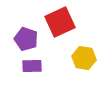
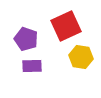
red square: moved 6 px right, 4 px down
yellow hexagon: moved 3 px left, 1 px up
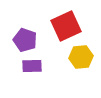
purple pentagon: moved 1 px left, 1 px down
yellow hexagon: rotated 15 degrees counterclockwise
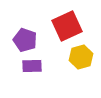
red square: moved 1 px right
yellow hexagon: rotated 10 degrees counterclockwise
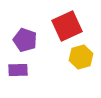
purple rectangle: moved 14 px left, 4 px down
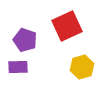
yellow hexagon: moved 1 px right, 10 px down
purple rectangle: moved 3 px up
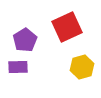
red square: moved 1 px down
purple pentagon: rotated 20 degrees clockwise
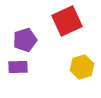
red square: moved 6 px up
purple pentagon: rotated 15 degrees clockwise
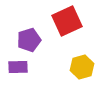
purple pentagon: moved 4 px right
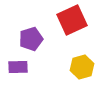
red square: moved 5 px right, 1 px up
purple pentagon: moved 2 px right, 1 px up
